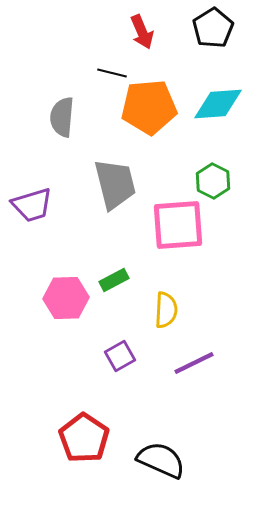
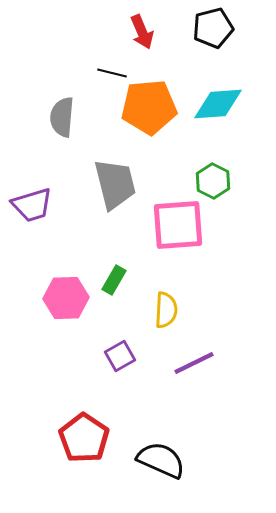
black pentagon: rotated 18 degrees clockwise
green rectangle: rotated 32 degrees counterclockwise
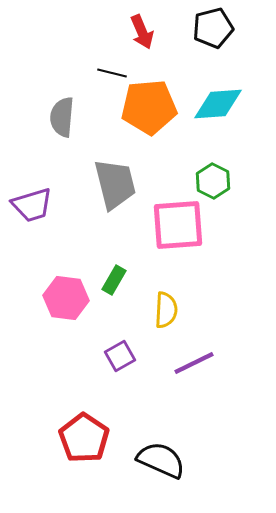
pink hexagon: rotated 9 degrees clockwise
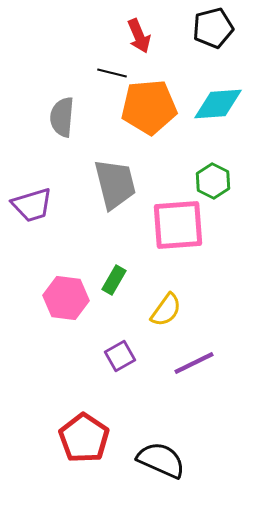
red arrow: moved 3 px left, 4 px down
yellow semicircle: rotated 33 degrees clockwise
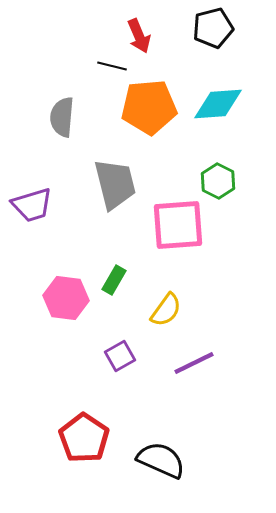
black line: moved 7 px up
green hexagon: moved 5 px right
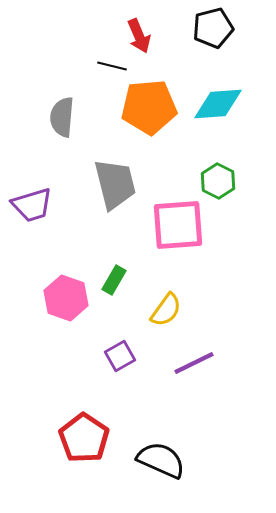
pink hexagon: rotated 12 degrees clockwise
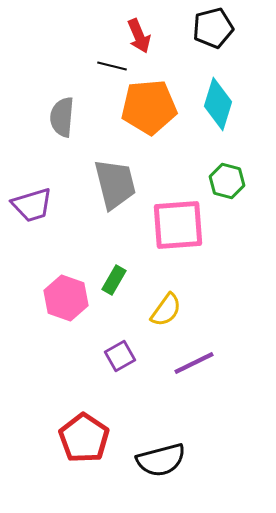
cyan diamond: rotated 69 degrees counterclockwise
green hexagon: moved 9 px right; rotated 12 degrees counterclockwise
black semicircle: rotated 141 degrees clockwise
